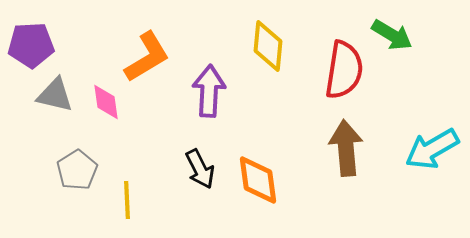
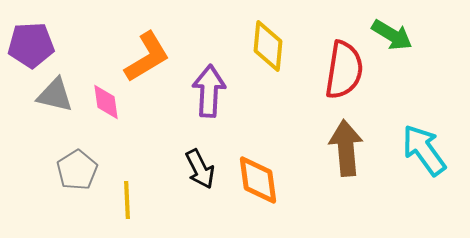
cyan arrow: moved 8 px left, 1 px down; rotated 84 degrees clockwise
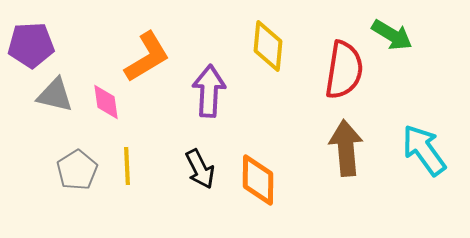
orange diamond: rotated 8 degrees clockwise
yellow line: moved 34 px up
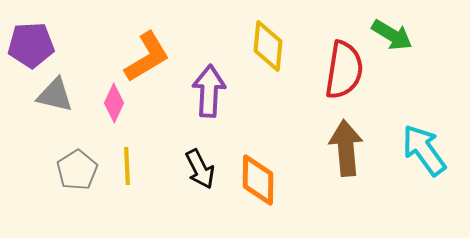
pink diamond: moved 8 px right, 1 px down; rotated 33 degrees clockwise
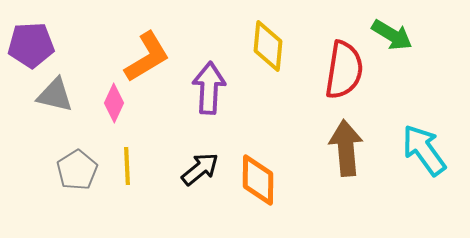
purple arrow: moved 3 px up
black arrow: rotated 102 degrees counterclockwise
